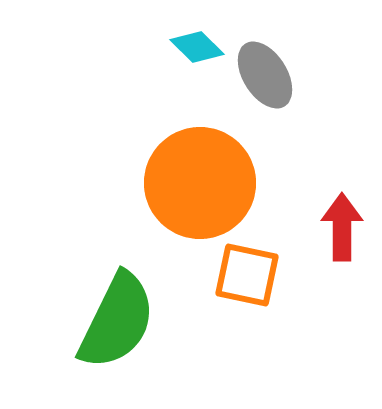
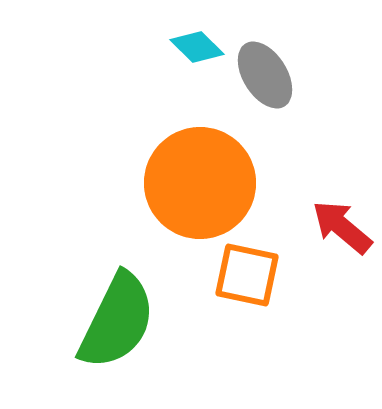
red arrow: rotated 50 degrees counterclockwise
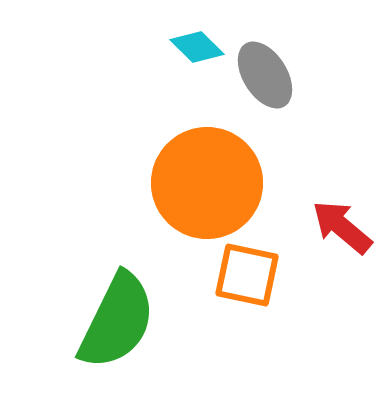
orange circle: moved 7 px right
